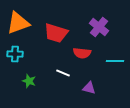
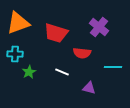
cyan line: moved 2 px left, 6 px down
white line: moved 1 px left, 1 px up
green star: moved 9 px up; rotated 24 degrees clockwise
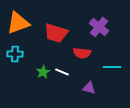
cyan line: moved 1 px left
green star: moved 14 px right
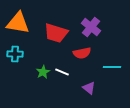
orange triangle: rotated 30 degrees clockwise
purple cross: moved 8 px left
red semicircle: rotated 18 degrees counterclockwise
purple triangle: rotated 24 degrees clockwise
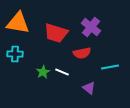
cyan line: moved 2 px left; rotated 12 degrees counterclockwise
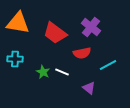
red trapezoid: moved 1 px left; rotated 20 degrees clockwise
cyan cross: moved 5 px down
cyan line: moved 2 px left, 2 px up; rotated 18 degrees counterclockwise
green star: rotated 16 degrees counterclockwise
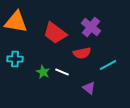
orange triangle: moved 2 px left, 1 px up
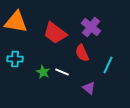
red semicircle: rotated 78 degrees clockwise
cyan line: rotated 36 degrees counterclockwise
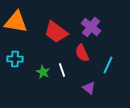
red trapezoid: moved 1 px right, 1 px up
white line: moved 2 px up; rotated 48 degrees clockwise
